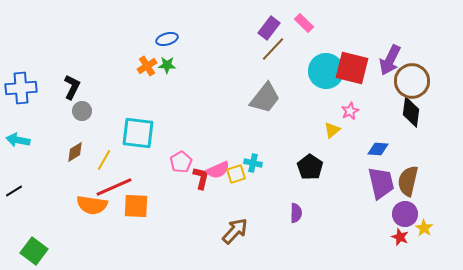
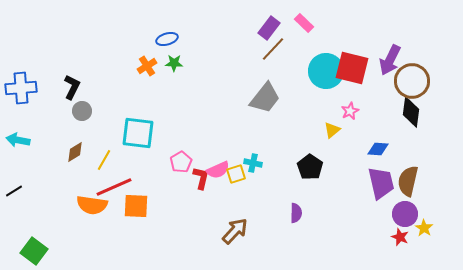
green star: moved 7 px right, 2 px up
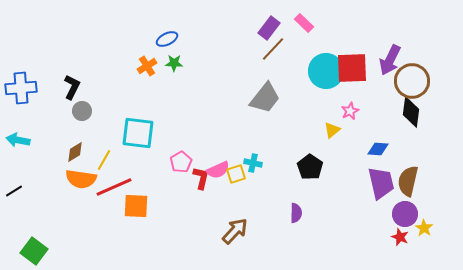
blue ellipse: rotated 10 degrees counterclockwise
red square: rotated 16 degrees counterclockwise
orange semicircle: moved 11 px left, 26 px up
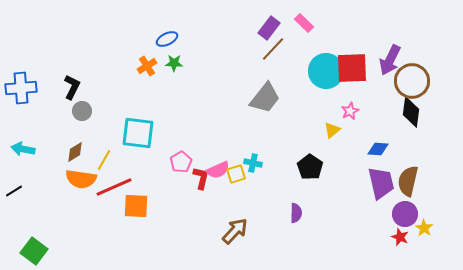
cyan arrow: moved 5 px right, 9 px down
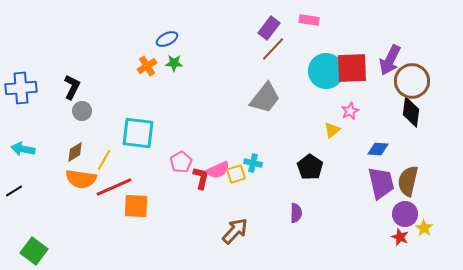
pink rectangle: moved 5 px right, 3 px up; rotated 36 degrees counterclockwise
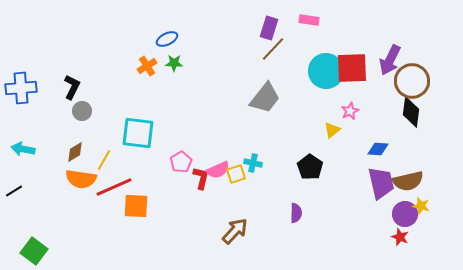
purple rectangle: rotated 20 degrees counterclockwise
brown semicircle: rotated 116 degrees counterclockwise
yellow star: moved 3 px left, 22 px up; rotated 18 degrees counterclockwise
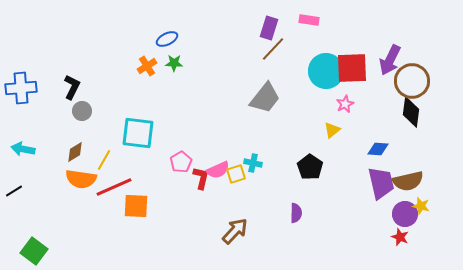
pink star: moved 5 px left, 7 px up
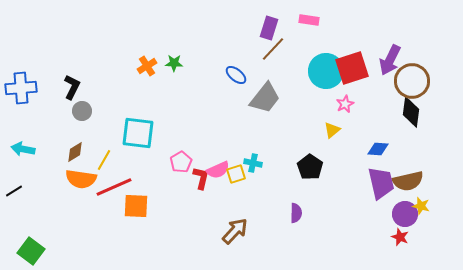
blue ellipse: moved 69 px right, 36 px down; rotated 65 degrees clockwise
red square: rotated 16 degrees counterclockwise
green square: moved 3 px left
